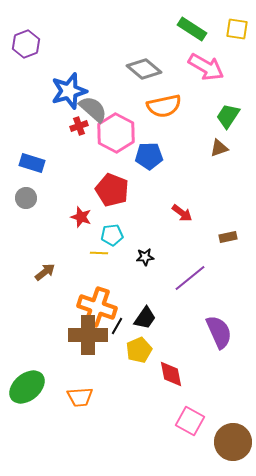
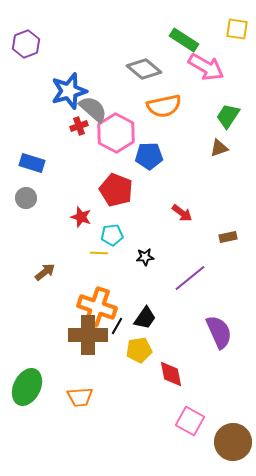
green rectangle: moved 8 px left, 11 px down
red pentagon: moved 4 px right
yellow pentagon: rotated 15 degrees clockwise
green ellipse: rotated 24 degrees counterclockwise
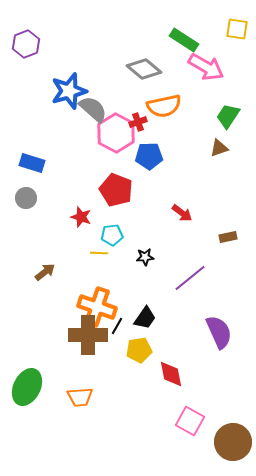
red cross: moved 59 px right, 4 px up
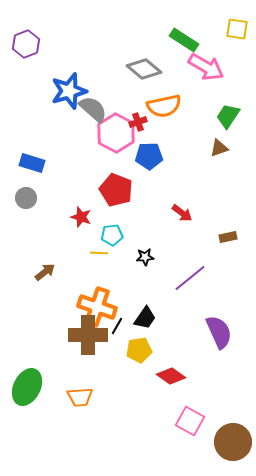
red diamond: moved 2 px down; rotated 44 degrees counterclockwise
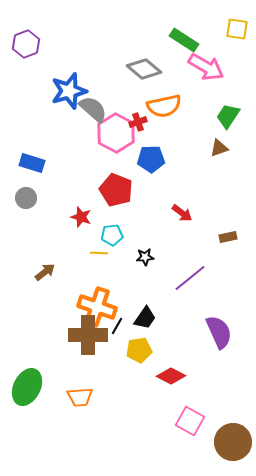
blue pentagon: moved 2 px right, 3 px down
red diamond: rotated 8 degrees counterclockwise
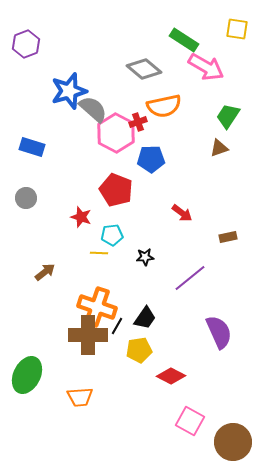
blue rectangle: moved 16 px up
green ellipse: moved 12 px up
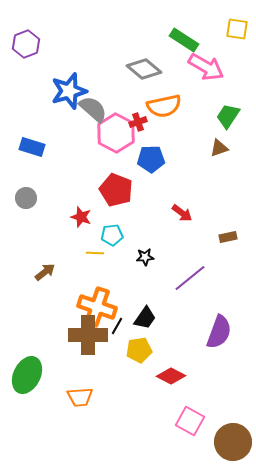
yellow line: moved 4 px left
purple semicircle: rotated 44 degrees clockwise
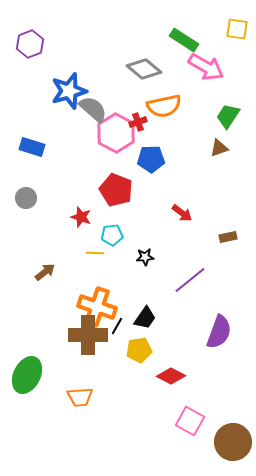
purple hexagon: moved 4 px right
purple line: moved 2 px down
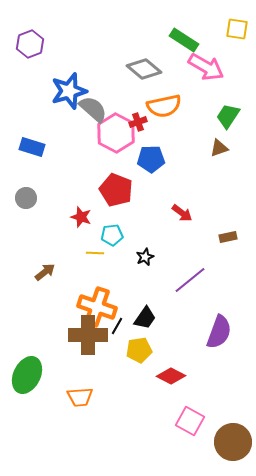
black star: rotated 18 degrees counterclockwise
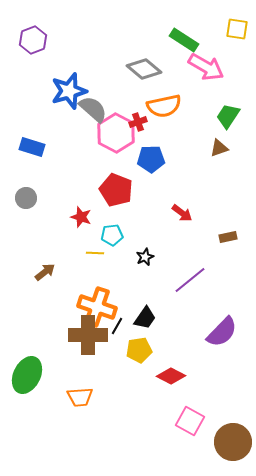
purple hexagon: moved 3 px right, 4 px up
purple semicircle: moved 3 px right; rotated 24 degrees clockwise
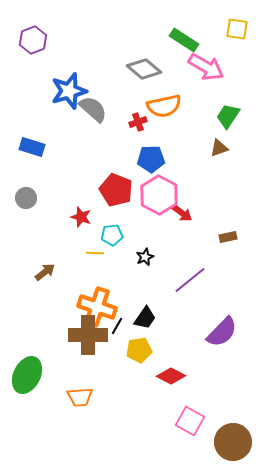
pink hexagon: moved 43 px right, 62 px down
